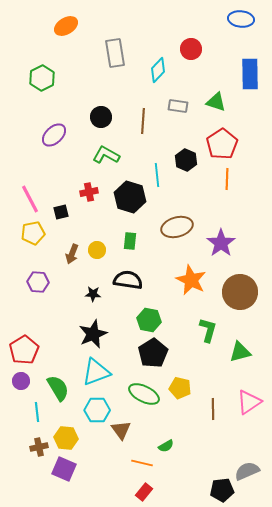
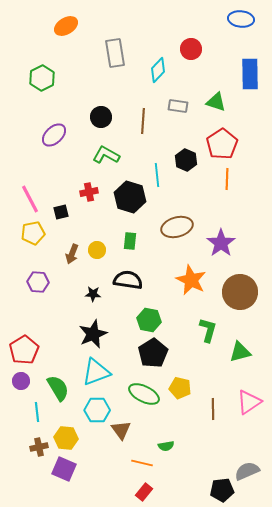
green semicircle at (166, 446): rotated 21 degrees clockwise
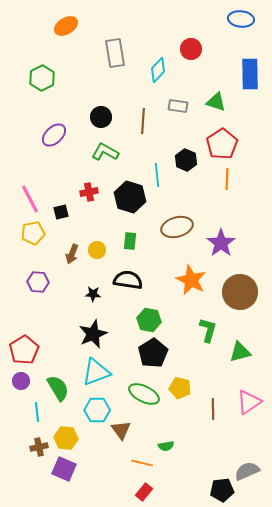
green L-shape at (106, 155): moved 1 px left, 3 px up
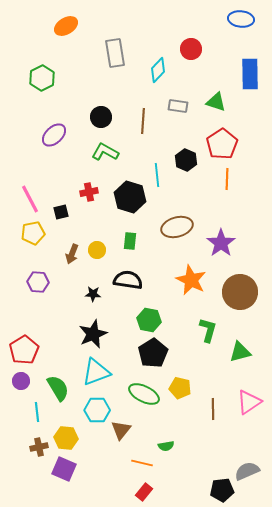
brown triangle at (121, 430): rotated 15 degrees clockwise
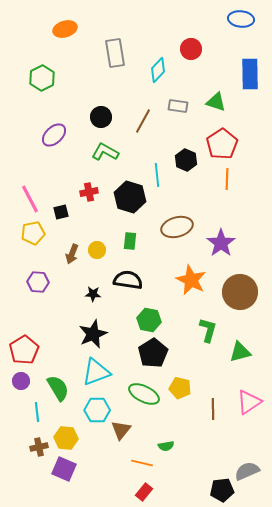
orange ellipse at (66, 26): moved 1 px left, 3 px down; rotated 15 degrees clockwise
brown line at (143, 121): rotated 25 degrees clockwise
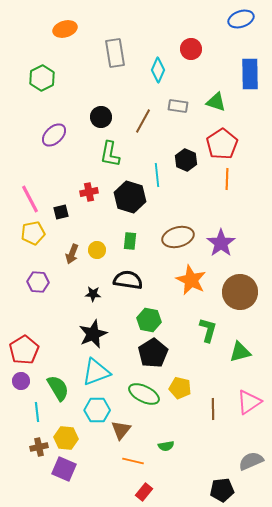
blue ellipse at (241, 19): rotated 25 degrees counterclockwise
cyan diamond at (158, 70): rotated 20 degrees counterclockwise
green L-shape at (105, 152): moved 5 px right, 2 px down; rotated 108 degrees counterclockwise
brown ellipse at (177, 227): moved 1 px right, 10 px down
orange line at (142, 463): moved 9 px left, 2 px up
gray semicircle at (247, 471): moved 4 px right, 10 px up
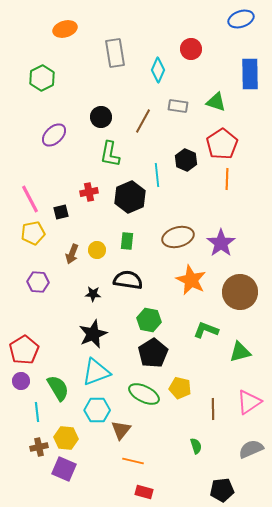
black hexagon at (130, 197): rotated 20 degrees clockwise
green rectangle at (130, 241): moved 3 px left
green L-shape at (208, 330): moved 2 px left; rotated 85 degrees counterclockwise
green semicircle at (166, 446): moved 30 px right; rotated 98 degrees counterclockwise
gray semicircle at (251, 461): moved 12 px up
red rectangle at (144, 492): rotated 66 degrees clockwise
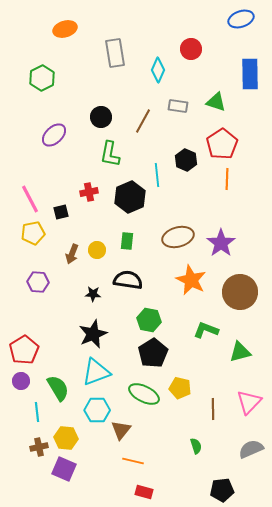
pink triangle at (249, 402): rotated 12 degrees counterclockwise
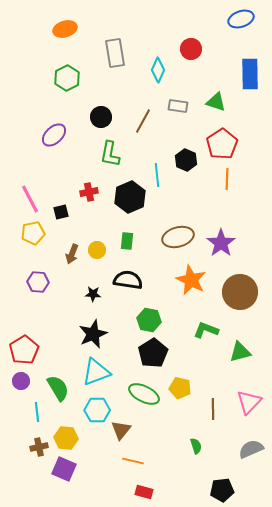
green hexagon at (42, 78): moved 25 px right
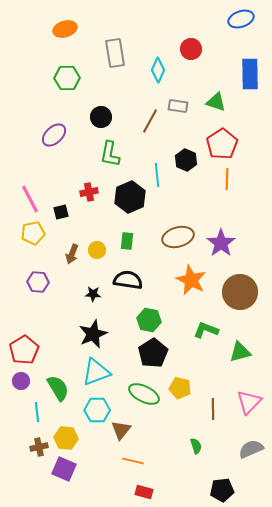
green hexagon at (67, 78): rotated 25 degrees clockwise
brown line at (143, 121): moved 7 px right
